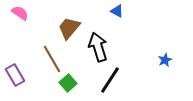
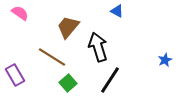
brown trapezoid: moved 1 px left, 1 px up
brown line: moved 2 px up; rotated 28 degrees counterclockwise
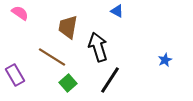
brown trapezoid: rotated 30 degrees counterclockwise
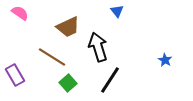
blue triangle: rotated 24 degrees clockwise
brown trapezoid: rotated 125 degrees counterclockwise
blue star: rotated 16 degrees counterclockwise
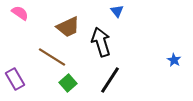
black arrow: moved 3 px right, 5 px up
blue star: moved 9 px right
purple rectangle: moved 4 px down
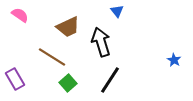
pink semicircle: moved 2 px down
